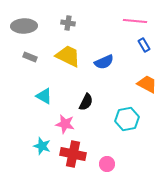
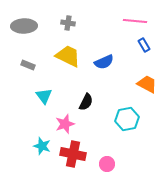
gray rectangle: moved 2 px left, 8 px down
cyan triangle: rotated 24 degrees clockwise
pink star: rotated 30 degrees counterclockwise
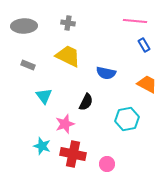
blue semicircle: moved 2 px right, 11 px down; rotated 36 degrees clockwise
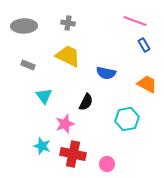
pink line: rotated 15 degrees clockwise
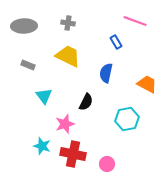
blue rectangle: moved 28 px left, 3 px up
blue semicircle: rotated 90 degrees clockwise
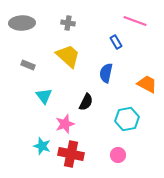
gray ellipse: moved 2 px left, 3 px up
yellow trapezoid: rotated 16 degrees clockwise
red cross: moved 2 px left
pink circle: moved 11 px right, 9 px up
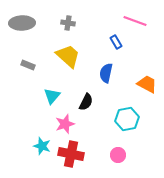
cyan triangle: moved 8 px right; rotated 18 degrees clockwise
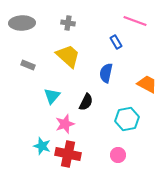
red cross: moved 3 px left
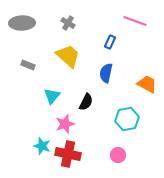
gray cross: rotated 24 degrees clockwise
blue rectangle: moved 6 px left; rotated 56 degrees clockwise
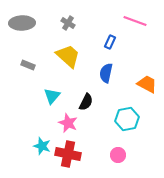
pink star: moved 3 px right, 1 px up; rotated 30 degrees counterclockwise
